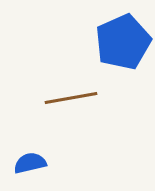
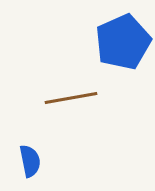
blue semicircle: moved 2 px up; rotated 92 degrees clockwise
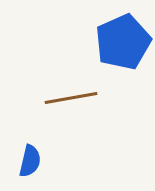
blue semicircle: rotated 24 degrees clockwise
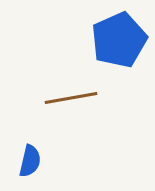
blue pentagon: moved 4 px left, 2 px up
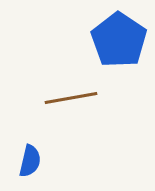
blue pentagon: rotated 14 degrees counterclockwise
